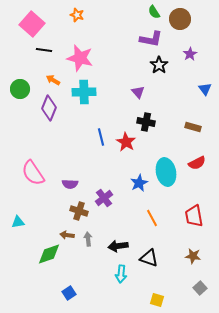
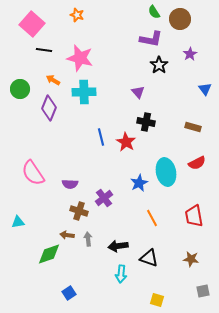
brown star: moved 2 px left, 3 px down
gray square: moved 3 px right, 3 px down; rotated 32 degrees clockwise
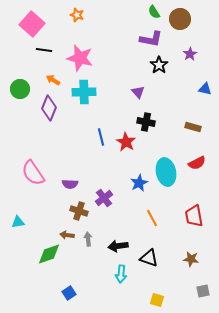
blue triangle: rotated 40 degrees counterclockwise
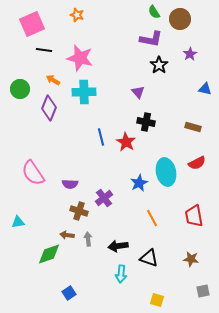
pink square: rotated 25 degrees clockwise
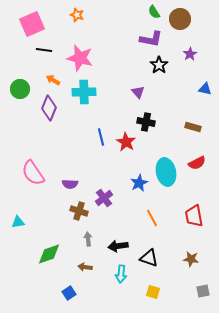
brown arrow: moved 18 px right, 32 px down
yellow square: moved 4 px left, 8 px up
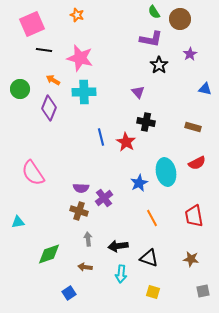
purple semicircle: moved 11 px right, 4 px down
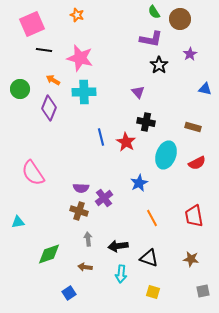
cyan ellipse: moved 17 px up; rotated 32 degrees clockwise
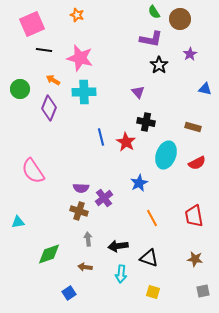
pink semicircle: moved 2 px up
brown star: moved 4 px right
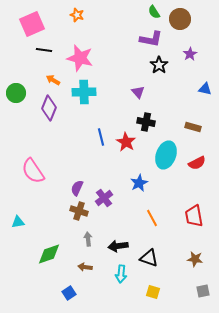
green circle: moved 4 px left, 4 px down
purple semicircle: moved 4 px left; rotated 112 degrees clockwise
